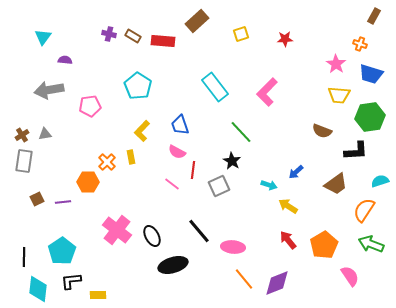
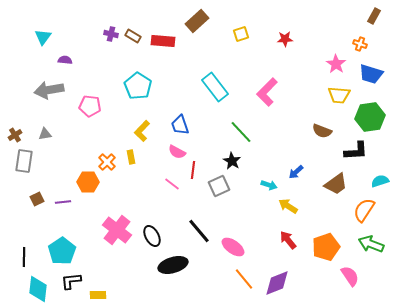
purple cross at (109, 34): moved 2 px right
pink pentagon at (90, 106): rotated 15 degrees clockwise
brown cross at (22, 135): moved 7 px left
orange pentagon at (324, 245): moved 2 px right, 2 px down; rotated 12 degrees clockwise
pink ellipse at (233, 247): rotated 30 degrees clockwise
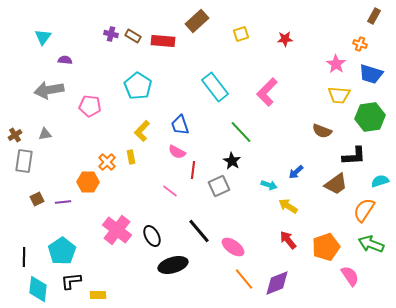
black L-shape at (356, 151): moved 2 px left, 5 px down
pink line at (172, 184): moved 2 px left, 7 px down
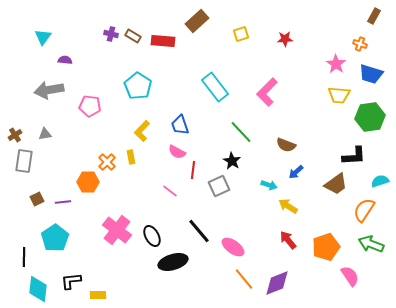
brown semicircle at (322, 131): moved 36 px left, 14 px down
cyan pentagon at (62, 251): moved 7 px left, 13 px up
black ellipse at (173, 265): moved 3 px up
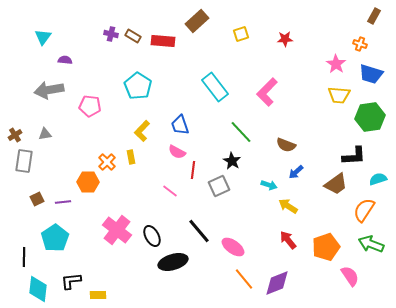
cyan semicircle at (380, 181): moved 2 px left, 2 px up
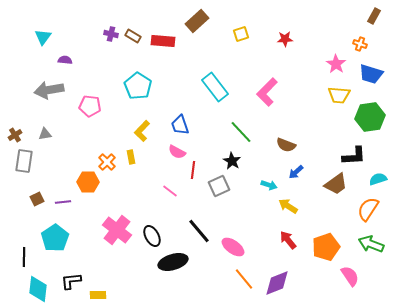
orange semicircle at (364, 210): moved 4 px right, 1 px up
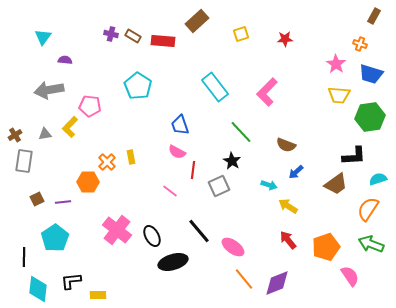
yellow L-shape at (142, 131): moved 72 px left, 4 px up
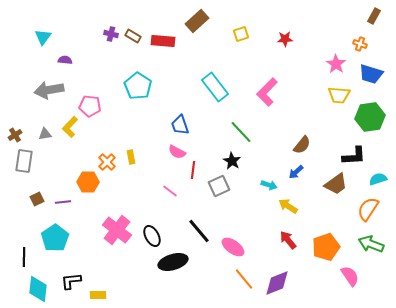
brown semicircle at (286, 145): moved 16 px right; rotated 72 degrees counterclockwise
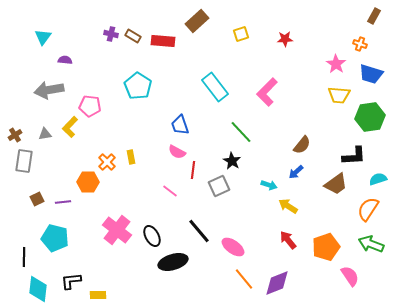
cyan pentagon at (55, 238): rotated 24 degrees counterclockwise
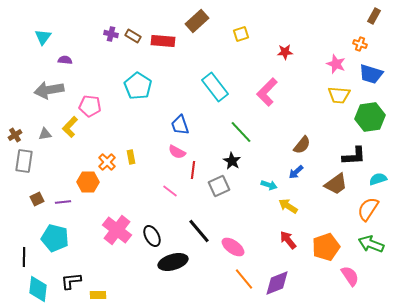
red star at (285, 39): moved 13 px down
pink star at (336, 64): rotated 12 degrees counterclockwise
